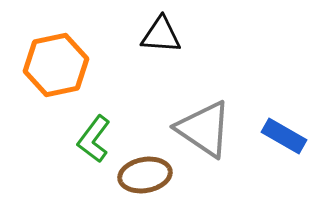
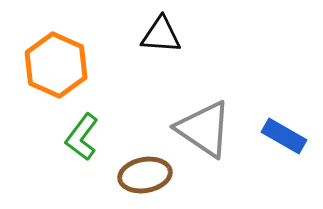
orange hexagon: rotated 24 degrees counterclockwise
green L-shape: moved 12 px left, 2 px up
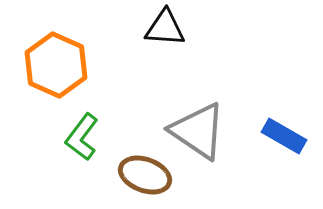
black triangle: moved 4 px right, 7 px up
gray triangle: moved 6 px left, 2 px down
brown ellipse: rotated 30 degrees clockwise
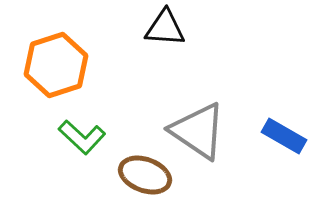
orange hexagon: rotated 18 degrees clockwise
green L-shape: rotated 84 degrees counterclockwise
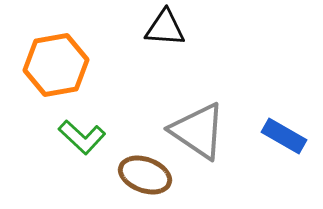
orange hexagon: rotated 8 degrees clockwise
